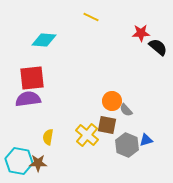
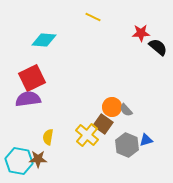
yellow line: moved 2 px right
red square: rotated 20 degrees counterclockwise
orange circle: moved 6 px down
brown square: moved 4 px left, 1 px up; rotated 24 degrees clockwise
brown star: moved 4 px up
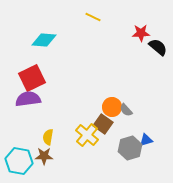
gray hexagon: moved 3 px right, 3 px down; rotated 20 degrees clockwise
brown star: moved 6 px right, 3 px up
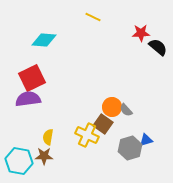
yellow cross: rotated 15 degrees counterclockwise
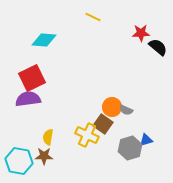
gray semicircle: rotated 24 degrees counterclockwise
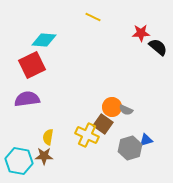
red square: moved 13 px up
purple semicircle: moved 1 px left
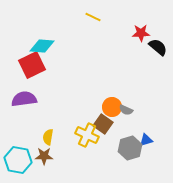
cyan diamond: moved 2 px left, 6 px down
purple semicircle: moved 3 px left
cyan hexagon: moved 1 px left, 1 px up
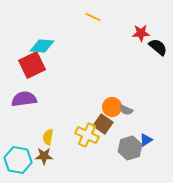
blue triangle: rotated 16 degrees counterclockwise
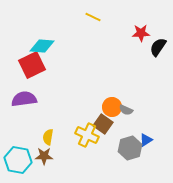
black semicircle: rotated 96 degrees counterclockwise
